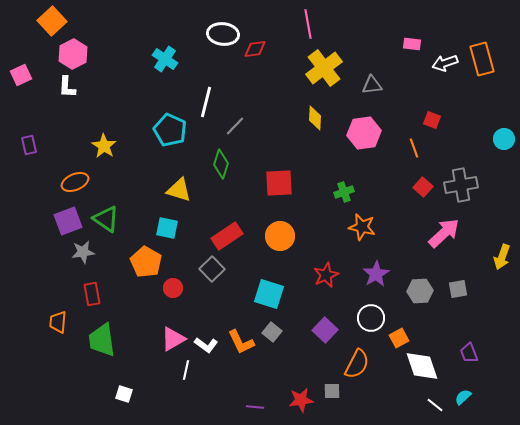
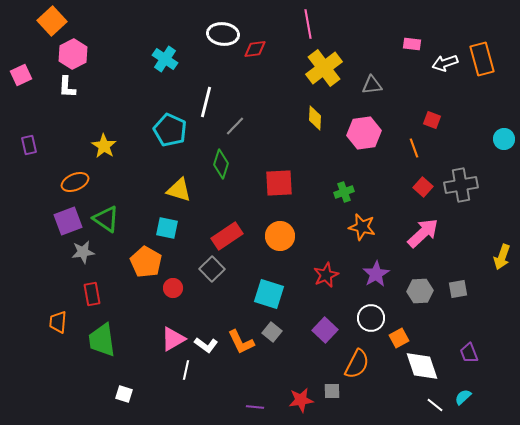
pink arrow at (444, 233): moved 21 px left
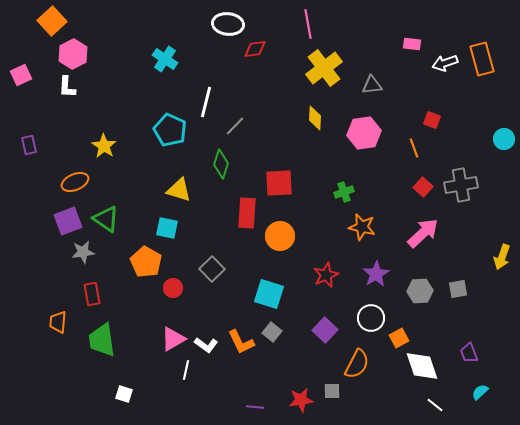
white ellipse at (223, 34): moved 5 px right, 10 px up
red rectangle at (227, 236): moved 20 px right, 23 px up; rotated 52 degrees counterclockwise
cyan semicircle at (463, 397): moved 17 px right, 5 px up
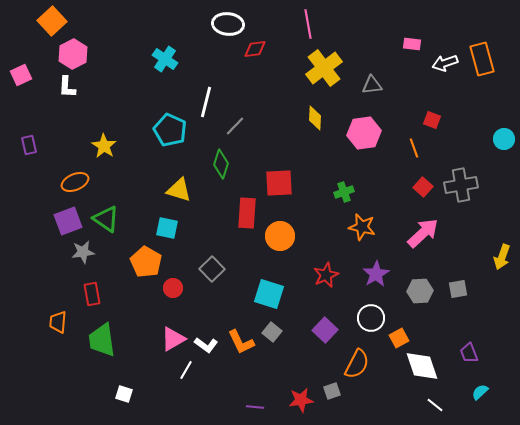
white line at (186, 370): rotated 18 degrees clockwise
gray square at (332, 391): rotated 18 degrees counterclockwise
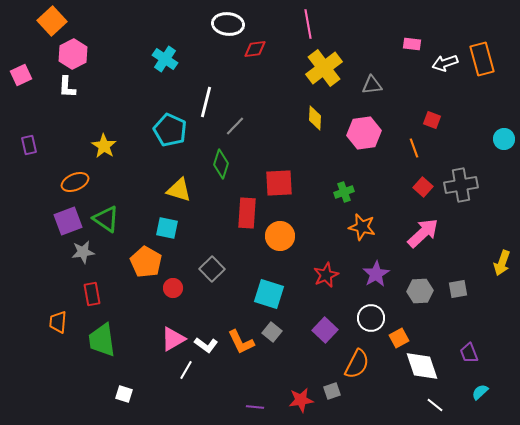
yellow arrow at (502, 257): moved 6 px down
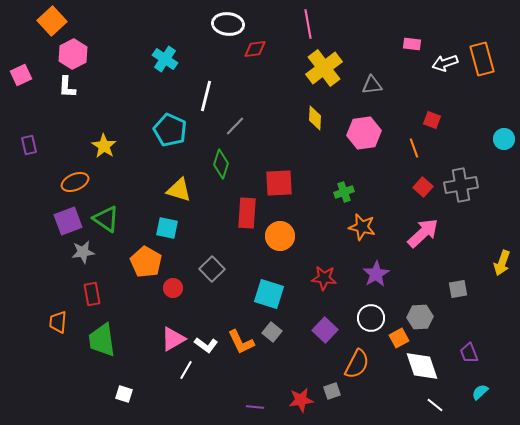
white line at (206, 102): moved 6 px up
red star at (326, 275): moved 2 px left, 3 px down; rotated 30 degrees clockwise
gray hexagon at (420, 291): moved 26 px down
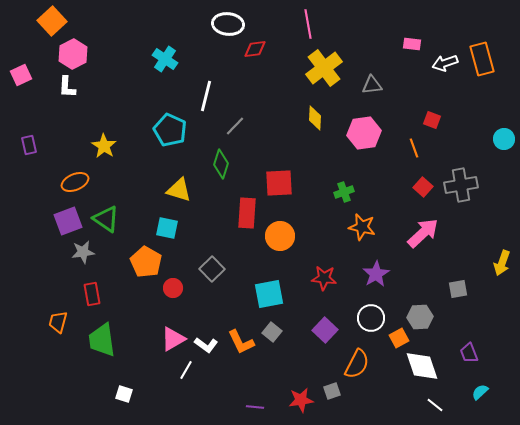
cyan square at (269, 294): rotated 28 degrees counterclockwise
orange trapezoid at (58, 322): rotated 10 degrees clockwise
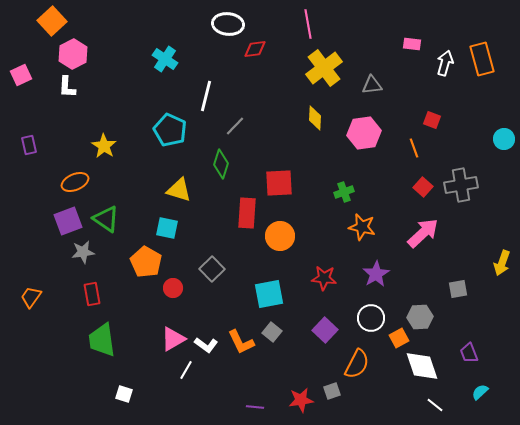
white arrow at (445, 63): rotated 125 degrees clockwise
orange trapezoid at (58, 322): moved 27 px left, 25 px up; rotated 20 degrees clockwise
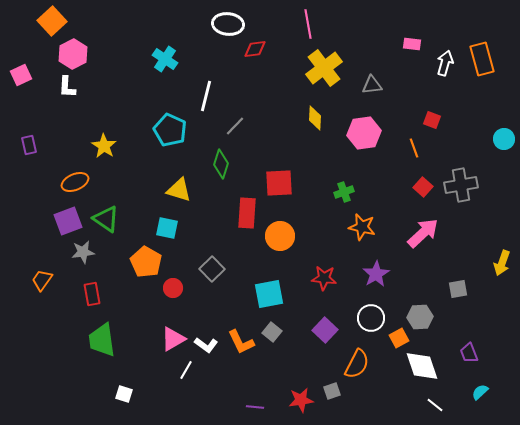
orange trapezoid at (31, 297): moved 11 px right, 17 px up
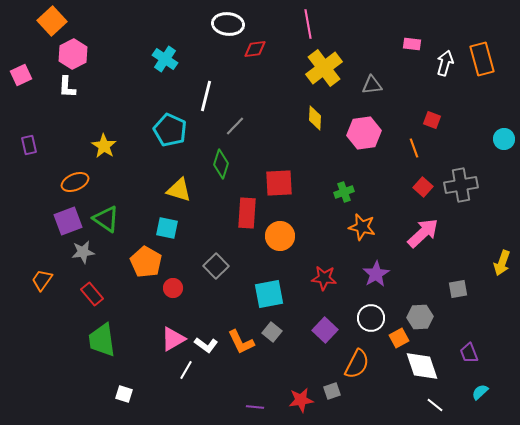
gray square at (212, 269): moved 4 px right, 3 px up
red rectangle at (92, 294): rotated 30 degrees counterclockwise
